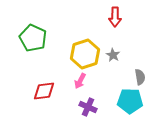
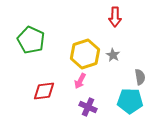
green pentagon: moved 2 px left, 2 px down
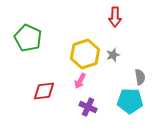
green pentagon: moved 3 px left, 2 px up
gray star: rotated 24 degrees clockwise
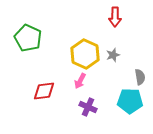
yellow hexagon: rotated 16 degrees counterclockwise
